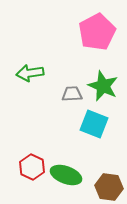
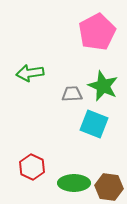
green ellipse: moved 8 px right, 8 px down; rotated 20 degrees counterclockwise
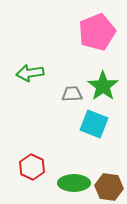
pink pentagon: rotated 6 degrees clockwise
green star: rotated 12 degrees clockwise
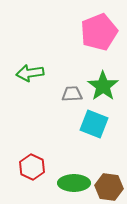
pink pentagon: moved 2 px right
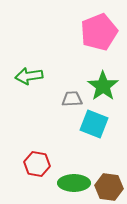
green arrow: moved 1 px left, 3 px down
gray trapezoid: moved 5 px down
red hexagon: moved 5 px right, 3 px up; rotated 15 degrees counterclockwise
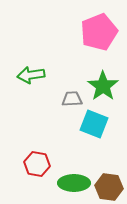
green arrow: moved 2 px right, 1 px up
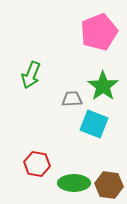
green arrow: rotated 60 degrees counterclockwise
brown hexagon: moved 2 px up
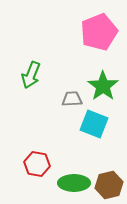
brown hexagon: rotated 20 degrees counterclockwise
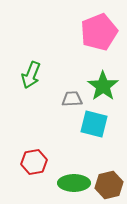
cyan square: rotated 8 degrees counterclockwise
red hexagon: moved 3 px left, 2 px up; rotated 20 degrees counterclockwise
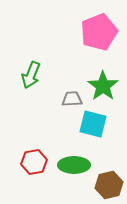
cyan square: moved 1 px left
green ellipse: moved 18 px up
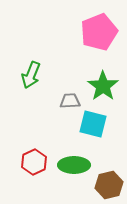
gray trapezoid: moved 2 px left, 2 px down
red hexagon: rotated 15 degrees counterclockwise
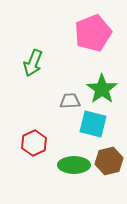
pink pentagon: moved 6 px left, 1 px down
green arrow: moved 2 px right, 12 px up
green star: moved 1 px left, 3 px down
red hexagon: moved 19 px up
brown hexagon: moved 24 px up
